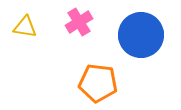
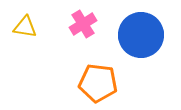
pink cross: moved 4 px right, 2 px down
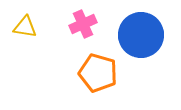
pink cross: rotated 8 degrees clockwise
orange pentagon: moved 10 px up; rotated 9 degrees clockwise
